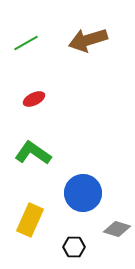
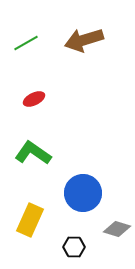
brown arrow: moved 4 px left
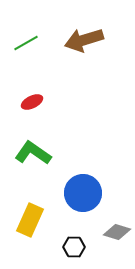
red ellipse: moved 2 px left, 3 px down
gray diamond: moved 3 px down
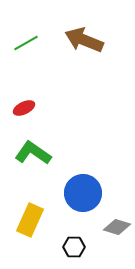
brown arrow: rotated 39 degrees clockwise
red ellipse: moved 8 px left, 6 px down
gray diamond: moved 5 px up
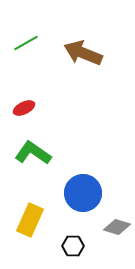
brown arrow: moved 1 px left, 13 px down
black hexagon: moved 1 px left, 1 px up
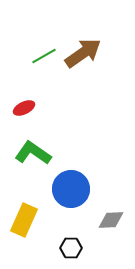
green line: moved 18 px right, 13 px down
brown arrow: rotated 123 degrees clockwise
blue circle: moved 12 px left, 4 px up
yellow rectangle: moved 6 px left
gray diamond: moved 6 px left, 7 px up; rotated 20 degrees counterclockwise
black hexagon: moved 2 px left, 2 px down
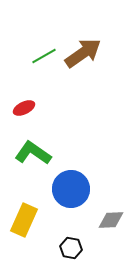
black hexagon: rotated 10 degrees clockwise
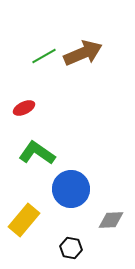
brown arrow: rotated 12 degrees clockwise
green L-shape: moved 4 px right
yellow rectangle: rotated 16 degrees clockwise
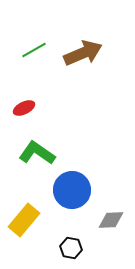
green line: moved 10 px left, 6 px up
blue circle: moved 1 px right, 1 px down
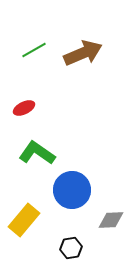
black hexagon: rotated 20 degrees counterclockwise
